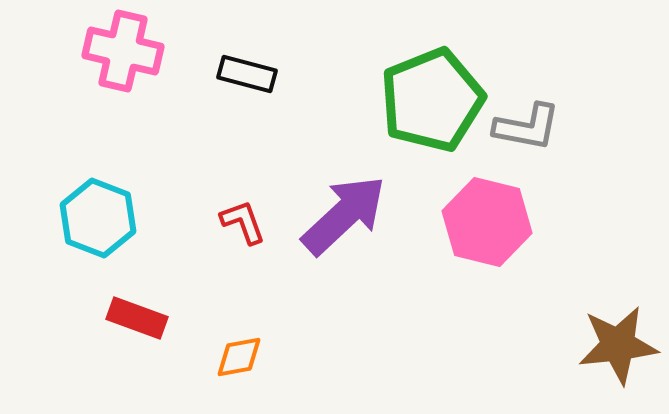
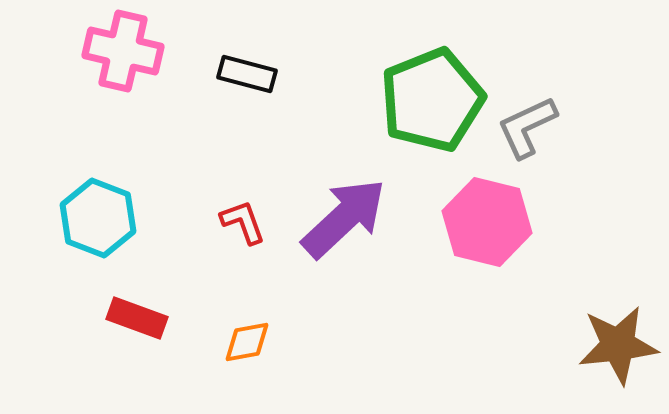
gray L-shape: rotated 144 degrees clockwise
purple arrow: moved 3 px down
orange diamond: moved 8 px right, 15 px up
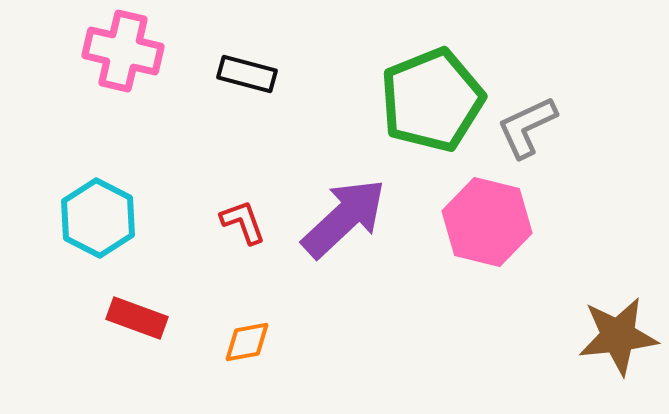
cyan hexagon: rotated 6 degrees clockwise
brown star: moved 9 px up
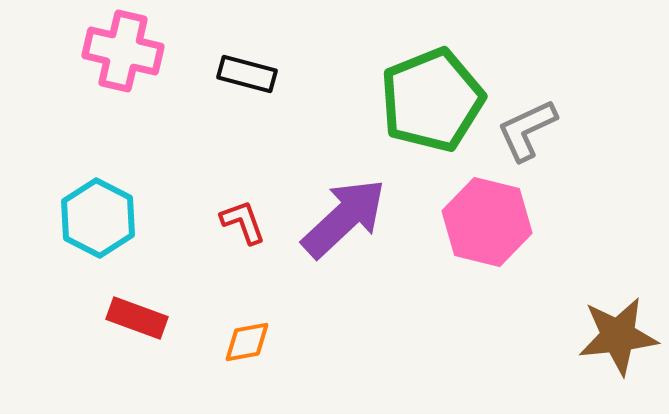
gray L-shape: moved 3 px down
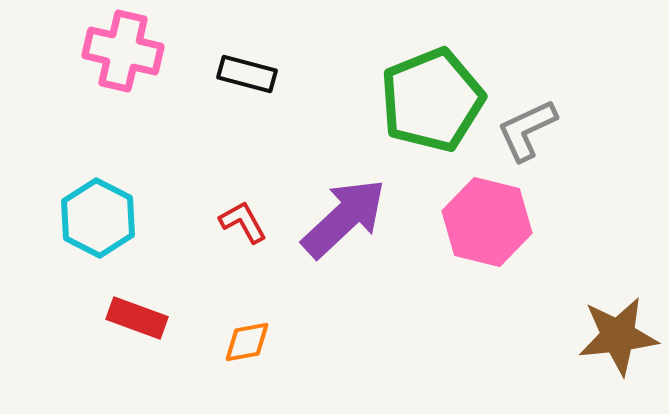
red L-shape: rotated 9 degrees counterclockwise
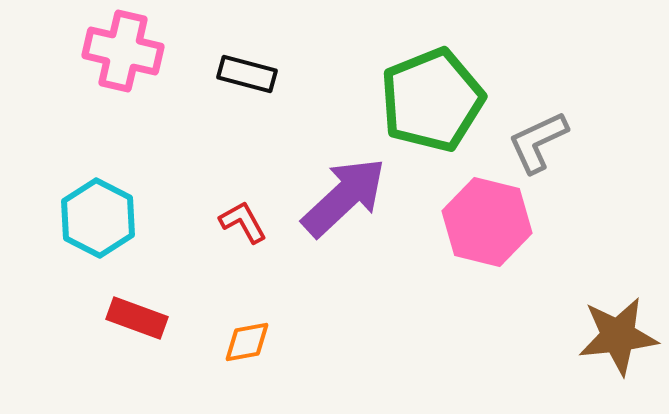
gray L-shape: moved 11 px right, 12 px down
purple arrow: moved 21 px up
